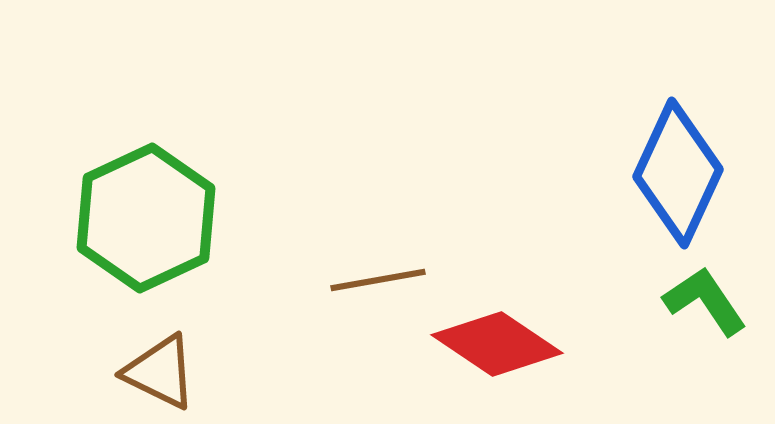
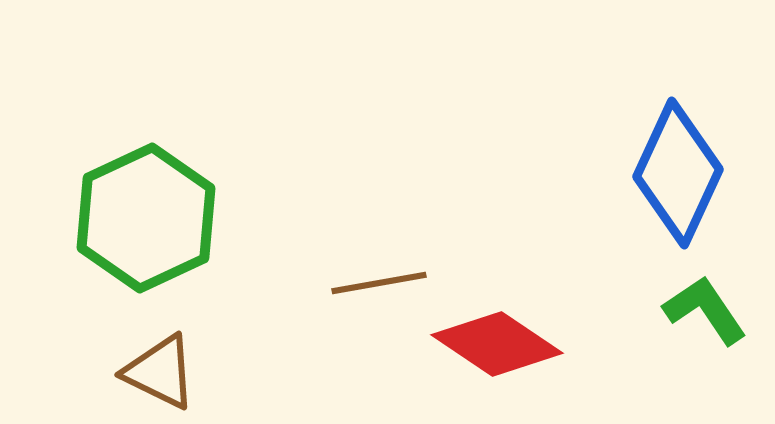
brown line: moved 1 px right, 3 px down
green L-shape: moved 9 px down
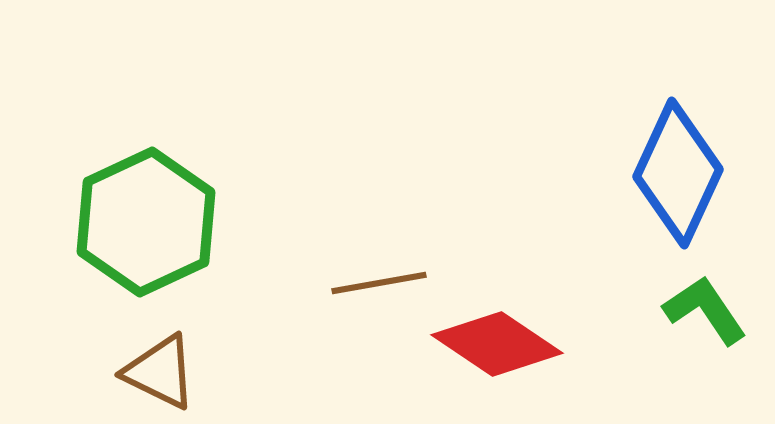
green hexagon: moved 4 px down
